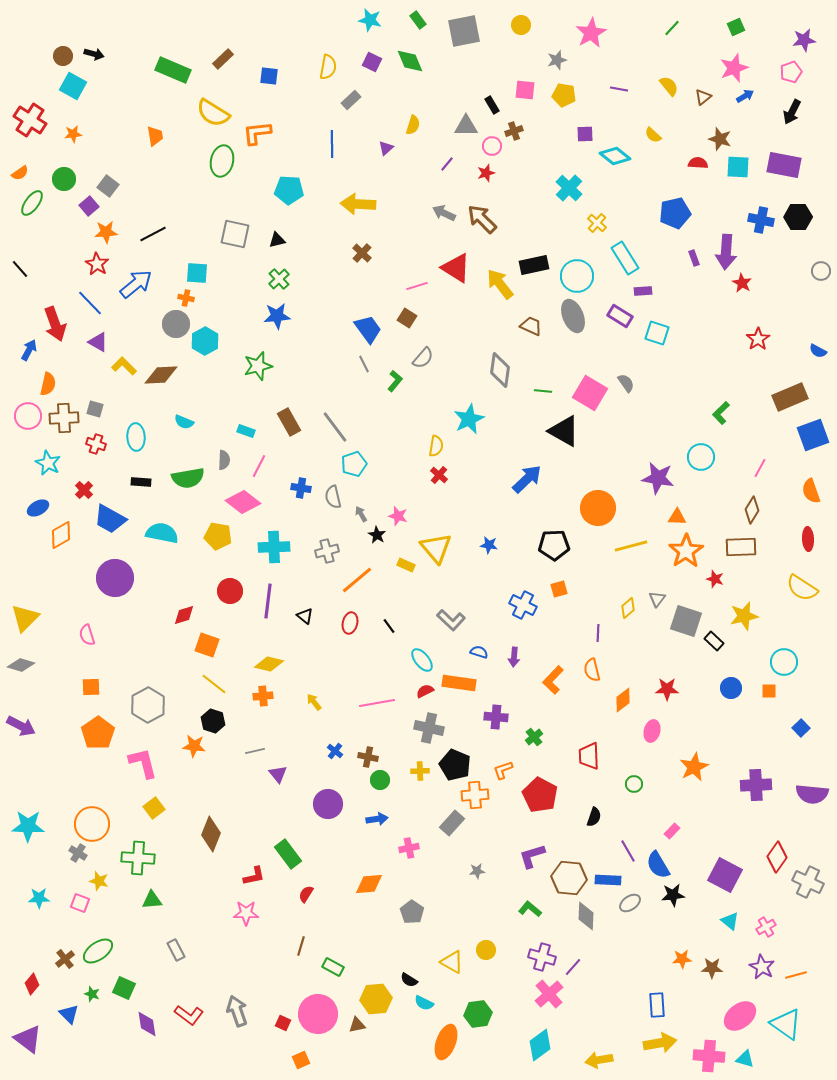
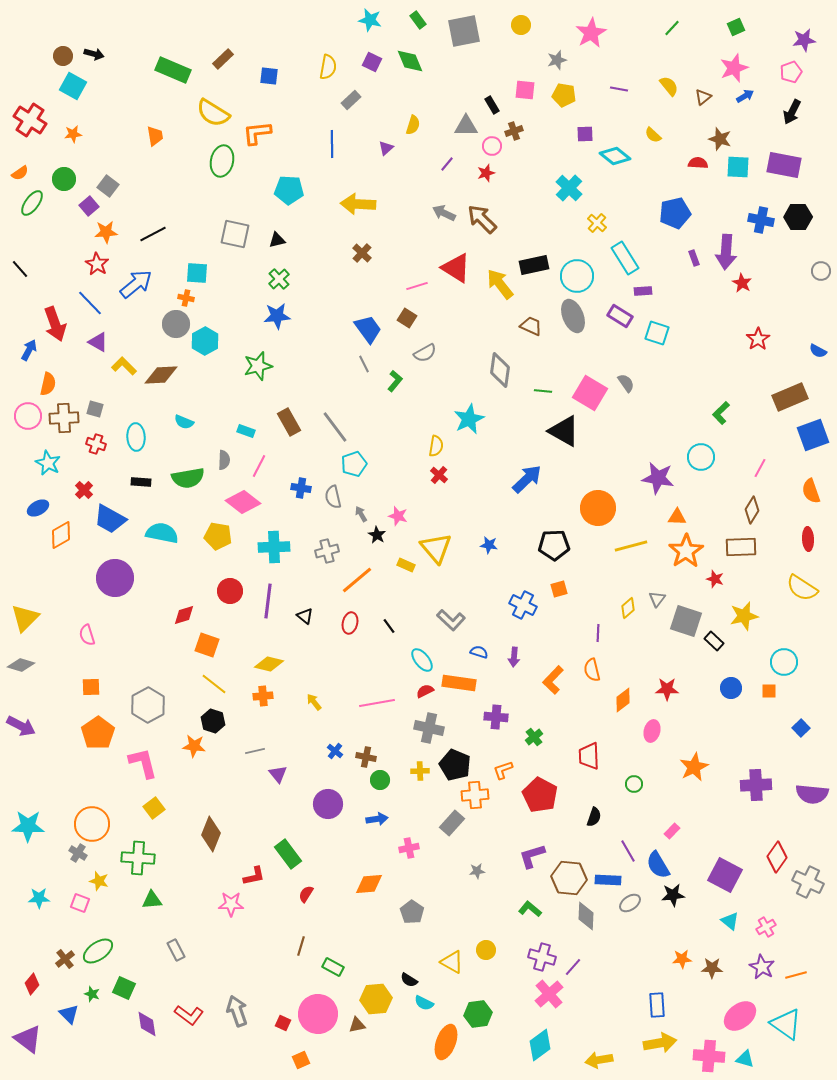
gray semicircle at (423, 358): moved 2 px right, 5 px up; rotated 20 degrees clockwise
brown cross at (368, 757): moved 2 px left
pink star at (246, 913): moved 15 px left, 9 px up
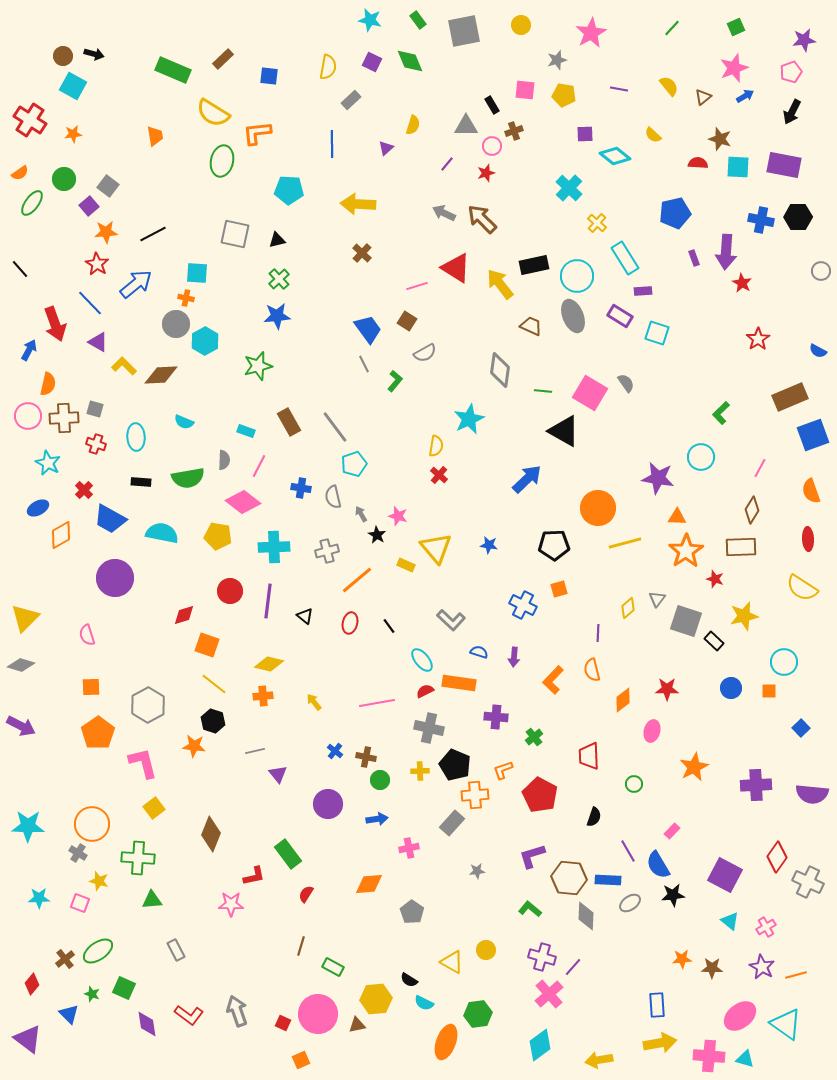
brown square at (407, 318): moved 3 px down
yellow line at (631, 546): moved 6 px left, 3 px up
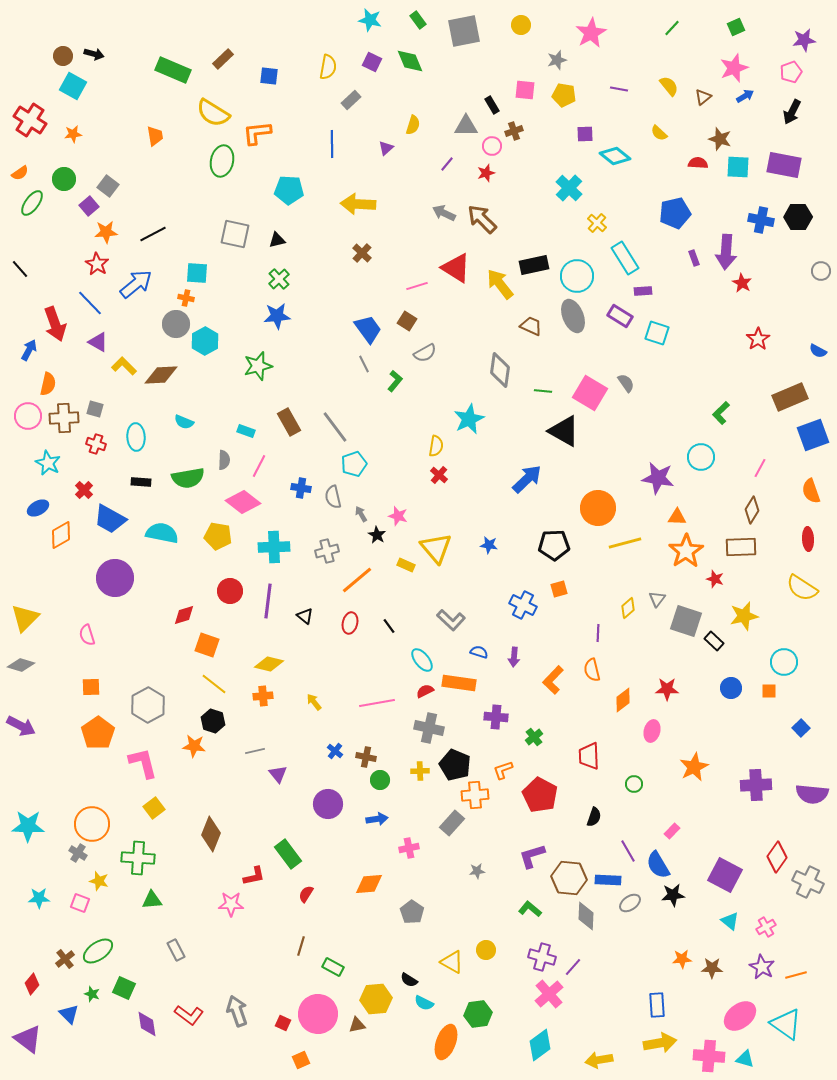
yellow semicircle at (653, 135): moved 6 px right, 2 px up
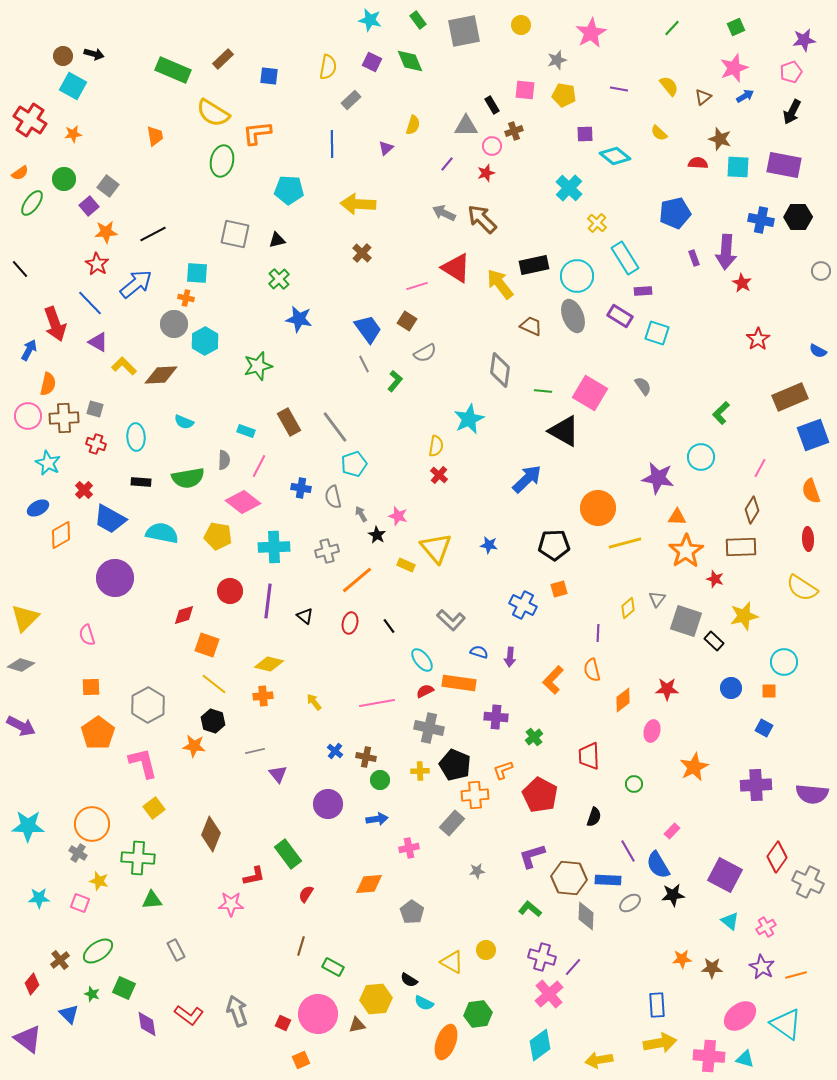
blue star at (277, 316): moved 22 px right, 3 px down; rotated 16 degrees clockwise
gray circle at (176, 324): moved 2 px left
gray semicircle at (626, 383): moved 17 px right, 3 px down
purple arrow at (514, 657): moved 4 px left
blue square at (801, 728): moved 37 px left; rotated 18 degrees counterclockwise
brown cross at (65, 959): moved 5 px left, 1 px down
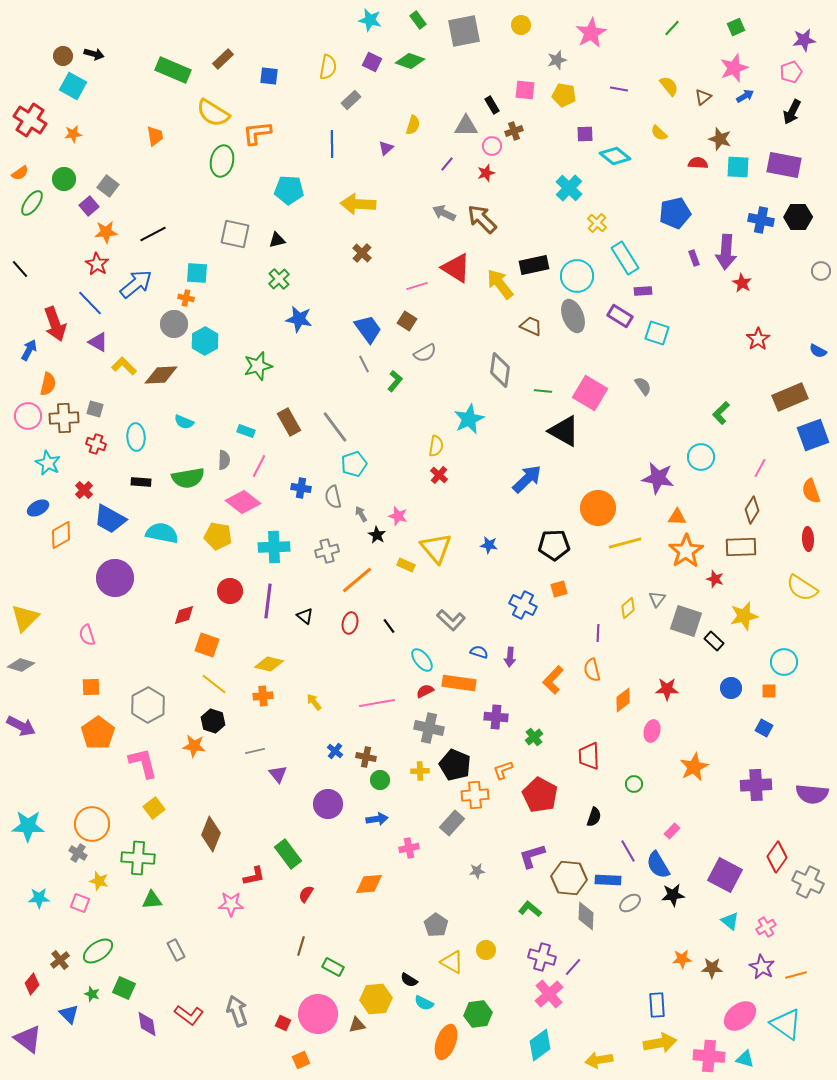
green diamond at (410, 61): rotated 48 degrees counterclockwise
gray pentagon at (412, 912): moved 24 px right, 13 px down
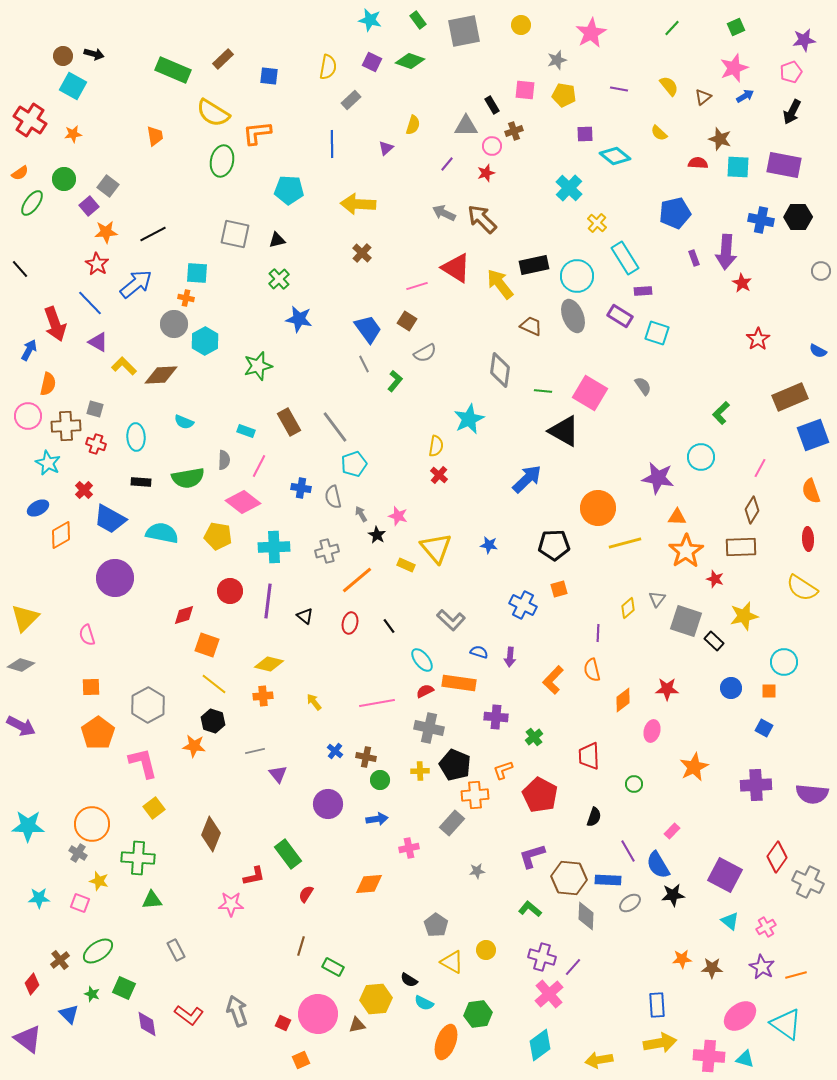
brown cross at (64, 418): moved 2 px right, 8 px down
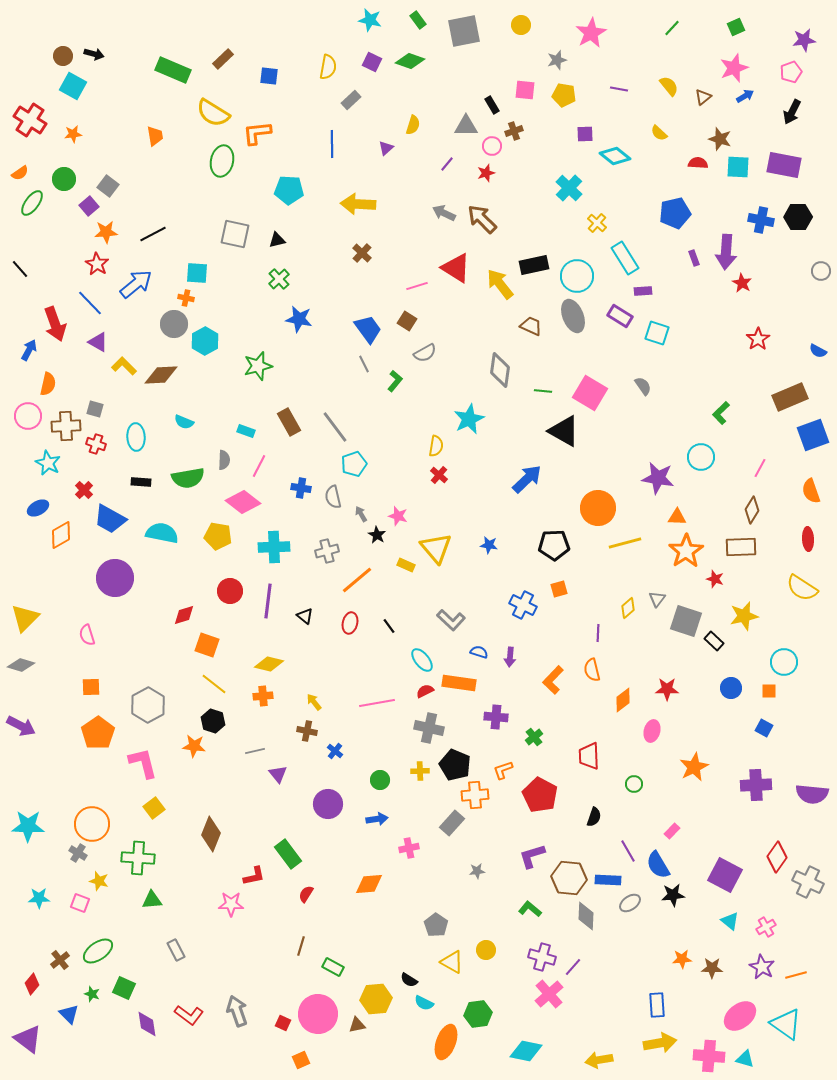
brown cross at (366, 757): moved 59 px left, 26 px up
cyan diamond at (540, 1045): moved 14 px left, 6 px down; rotated 48 degrees clockwise
